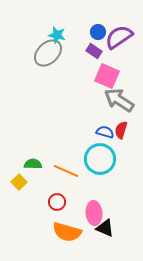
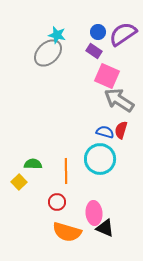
purple semicircle: moved 4 px right, 3 px up
orange line: rotated 65 degrees clockwise
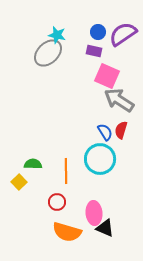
purple rectangle: rotated 21 degrees counterclockwise
blue semicircle: rotated 42 degrees clockwise
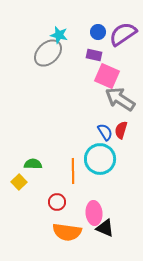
cyan star: moved 2 px right
purple rectangle: moved 4 px down
gray arrow: moved 1 px right, 1 px up
orange line: moved 7 px right
orange semicircle: rotated 8 degrees counterclockwise
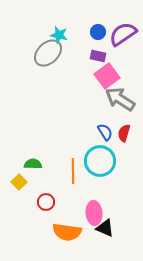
purple rectangle: moved 4 px right, 1 px down
pink square: rotated 30 degrees clockwise
red semicircle: moved 3 px right, 3 px down
cyan circle: moved 2 px down
red circle: moved 11 px left
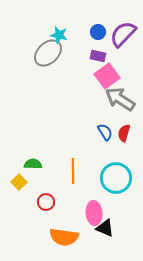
purple semicircle: rotated 12 degrees counterclockwise
cyan circle: moved 16 px right, 17 px down
orange semicircle: moved 3 px left, 5 px down
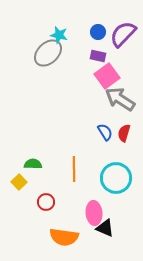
orange line: moved 1 px right, 2 px up
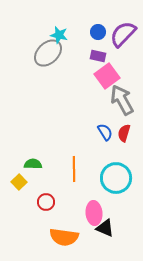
gray arrow: moved 2 px right, 1 px down; rotated 28 degrees clockwise
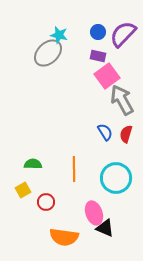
red semicircle: moved 2 px right, 1 px down
yellow square: moved 4 px right, 8 px down; rotated 14 degrees clockwise
pink ellipse: rotated 15 degrees counterclockwise
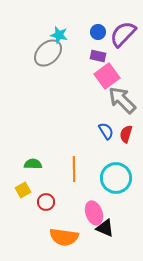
gray arrow: rotated 16 degrees counterclockwise
blue semicircle: moved 1 px right, 1 px up
